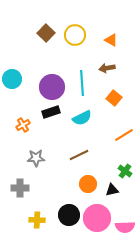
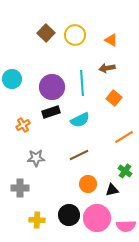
cyan semicircle: moved 2 px left, 2 px down
orange line: moved 2 px down
pink semicircle: moved 1 px right, 1 px up
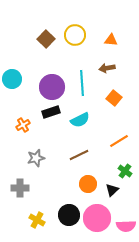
brown square: moved 6 px down
orange triangle: rotated 24 degrees counterclockwise
orange line: moved 5 px left, 4 px down
gray star: rotated 12 degrees counterclockwise
black triangle: rotated 32 degrees counterclockwise
yellow cross: rotated 28 degrees clockwise
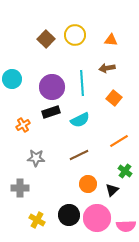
gray star: rotated 18 degrees clockwise
